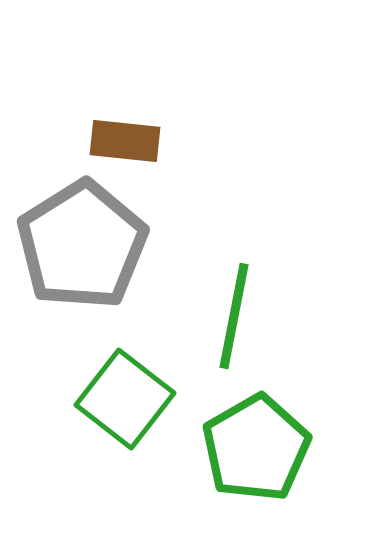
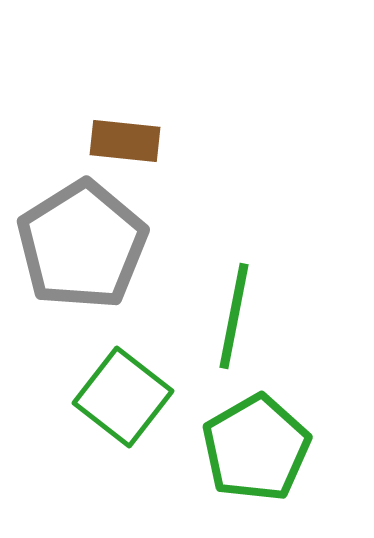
green square: moved 2 px left, 2 px up
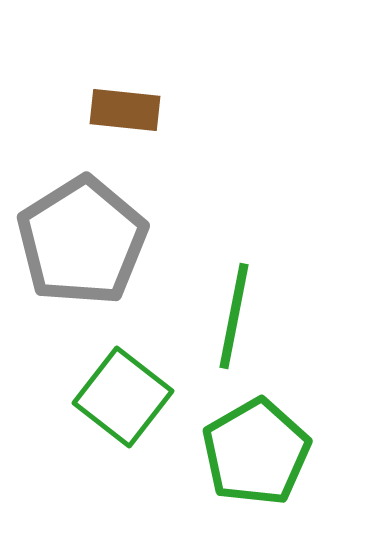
brown rectangle: moved 31 px up
gray pentagon: moved 4 px up
green pentagon: moved 4 px down
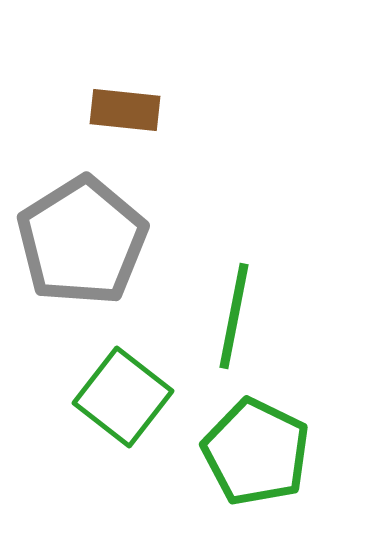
green pentagon: rotated 16 degrees counterclockwise
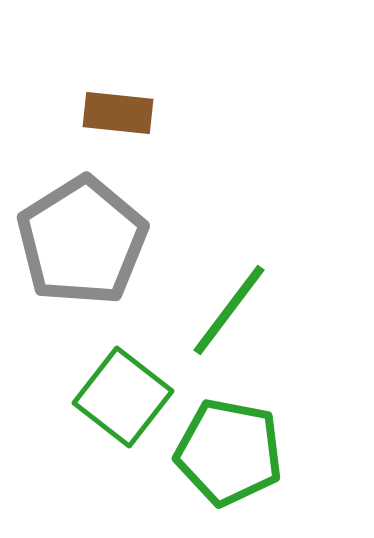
brown rectangle: moved 7 px left, 3 px down
green line: moved 5 px left, 6 px up; rotated 26 degrees clockwise
green pentagon: moved 27 px left; rotated 15 degrees counterclockwise
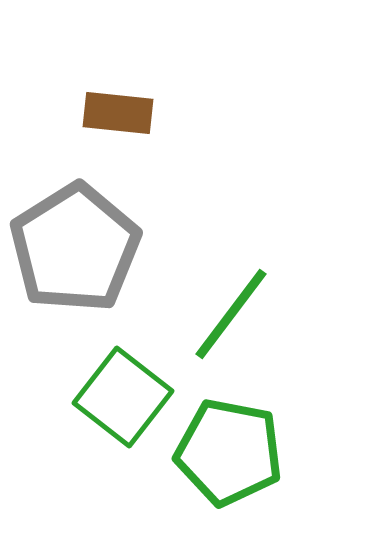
gray pentagon: moved 7 px left, 7 px down
green line: moved 2 px right, 4 px down
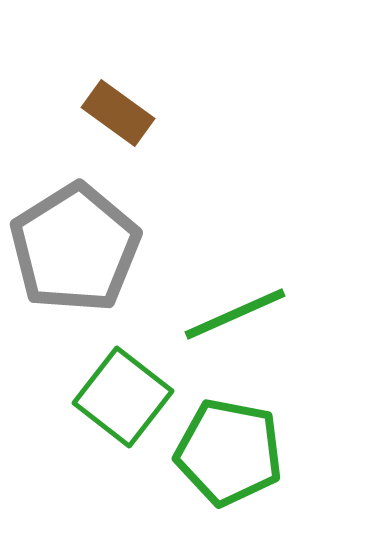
brown rectangle: rotated 30 degrees clockwise
green line: moved 4 px right; rotated 29 degrees clockwise
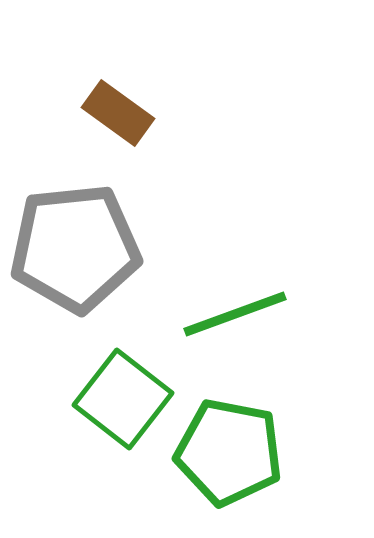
gray pentagon: rotated 26 degrees clockwise
green line: rotated 4 degrees clockwise
green square: moved 2 px down
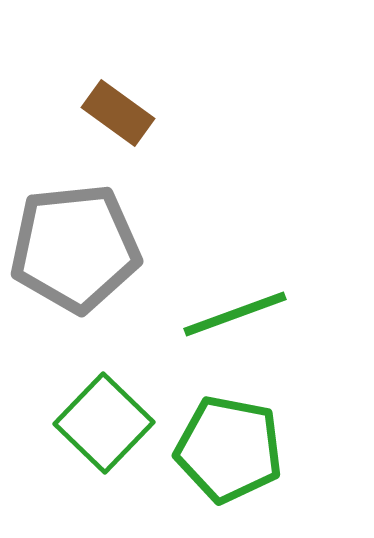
green square: moved 19 px left, 24 px down; rotated 6 degrees clockwise
green pentagon: moved 3 px up
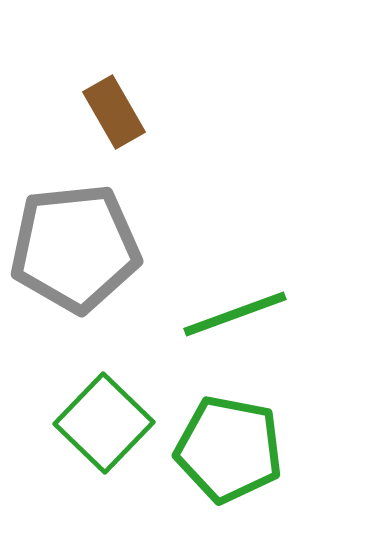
brown rectangle: moved 4 px left, 1 px up; rotated 24 degrees clockwise
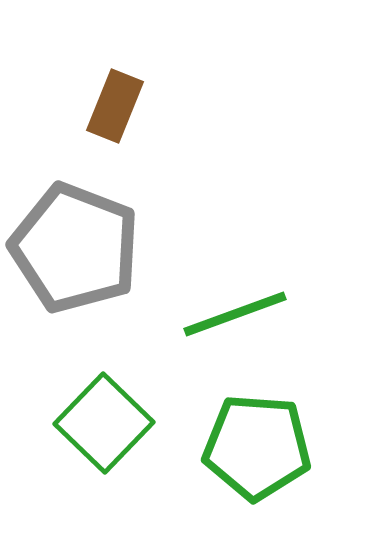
brown rectangle: moved 1 px right, 6 px up; rotated 52 degrees clockwise
gray pentagon: rotated 27 degrees clockwise
green pentagon: moved 28 px right, 2 px up; rotated 7 degrees counterclockwise
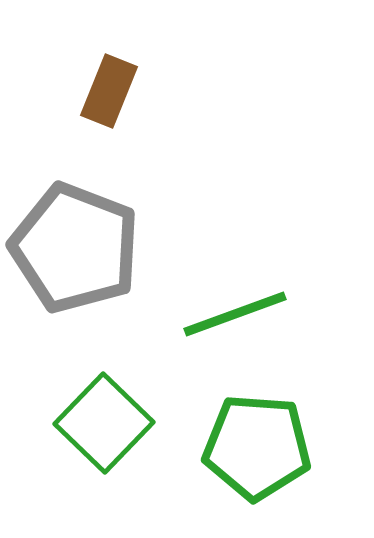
brown rectangle: moved 6 px left, 15 px up
